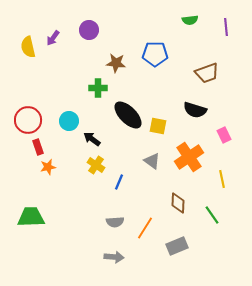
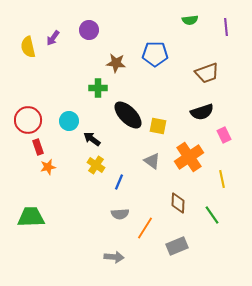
black semicircle: moved 7 px right, 2 px down; rotated 35 degrees counterclockwise
gray semicircle: moved 5 px right, 8 px up
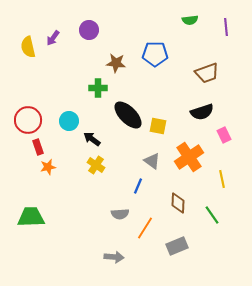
blue line: moved 19 px right, 4 px down
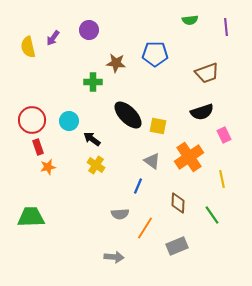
green cross: moved 5 px left, 6 px up
red circle: moved 4 px right
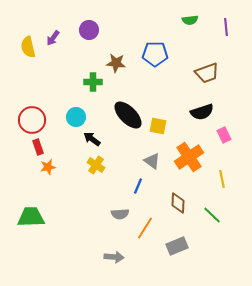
cyan circle: moved 7 px right, 4 px up
green line: rotated 12 degrees counterclockwise
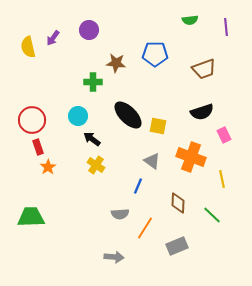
brown trapezoid: moved 3 px left, 4 px up
cyan circle: moved 2 px right, 1 px up
orange cross: moved 2 px right; rotated 36 degrees counterclockwise
orange star: rotated 21 degrees counterclockwise
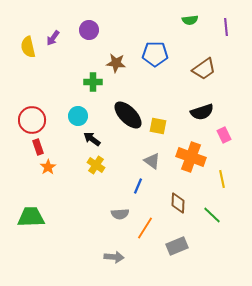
brown trapezoid: rotated 15 degrees counterclockwise
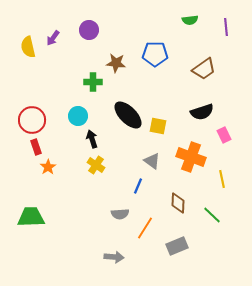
black arrow: rotated 36 degrees clockwise
red rectangle: moved 2 px left
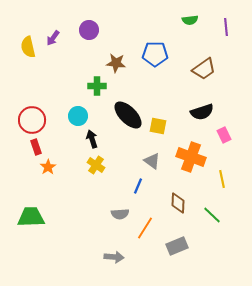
green cross: moved 4 px right, 4 px down
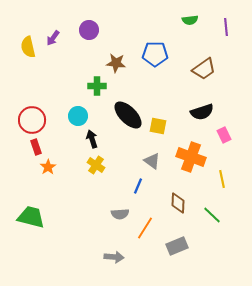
green trapezoid: rotated 16 degrees clockwise
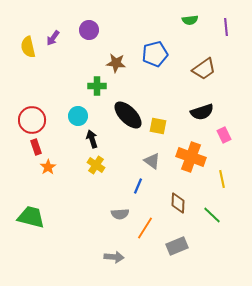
blue pentagon: rotated 15 degrees counterclockwise
